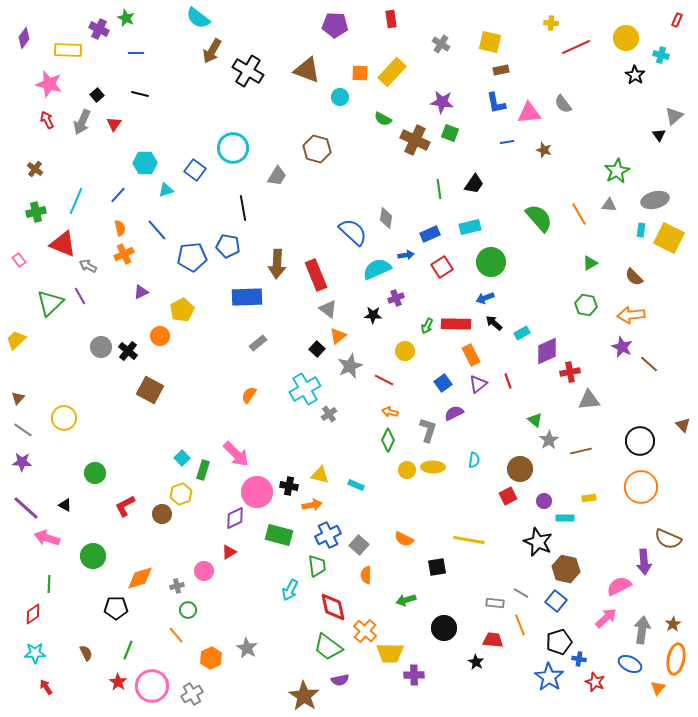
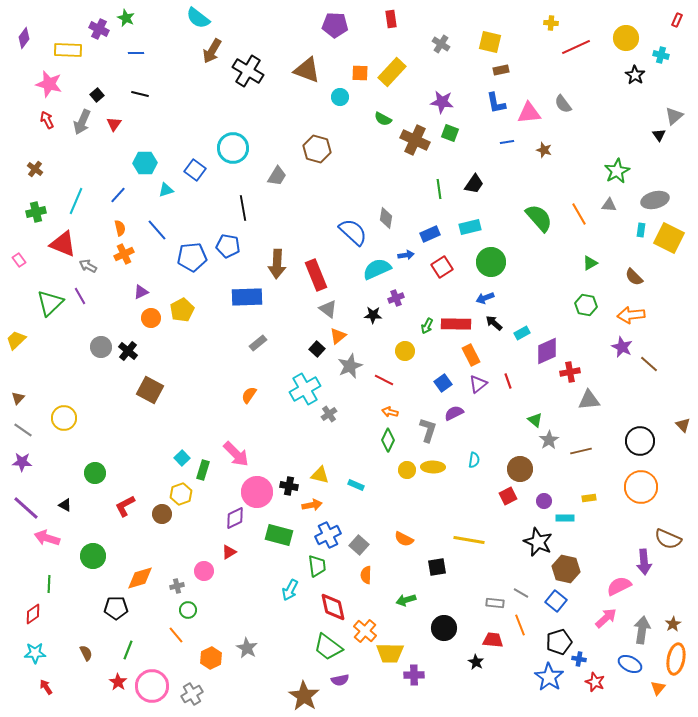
orange circle at (160, 336): moved 9 px left, 18 px up
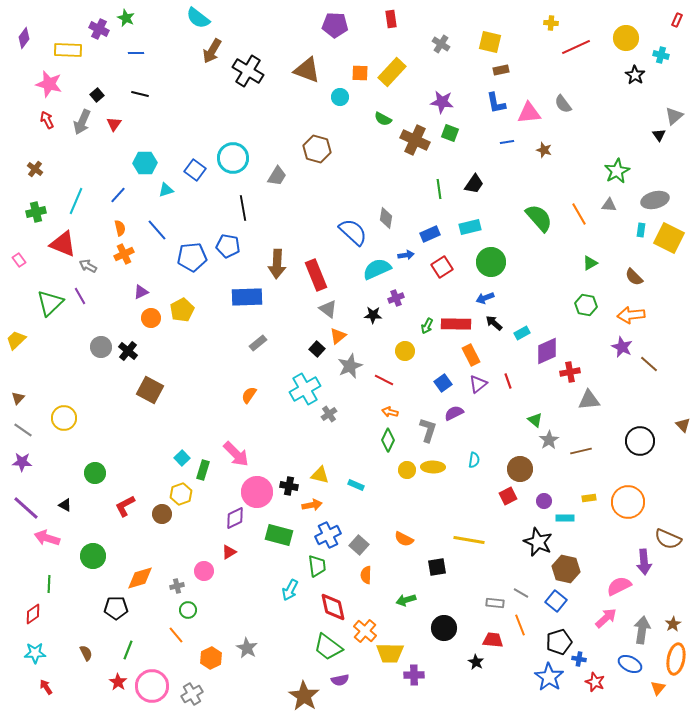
cyan circle at (233, 148): moved 10 px down
orange circle at (641, 487): moved 13 px left, 15 px down
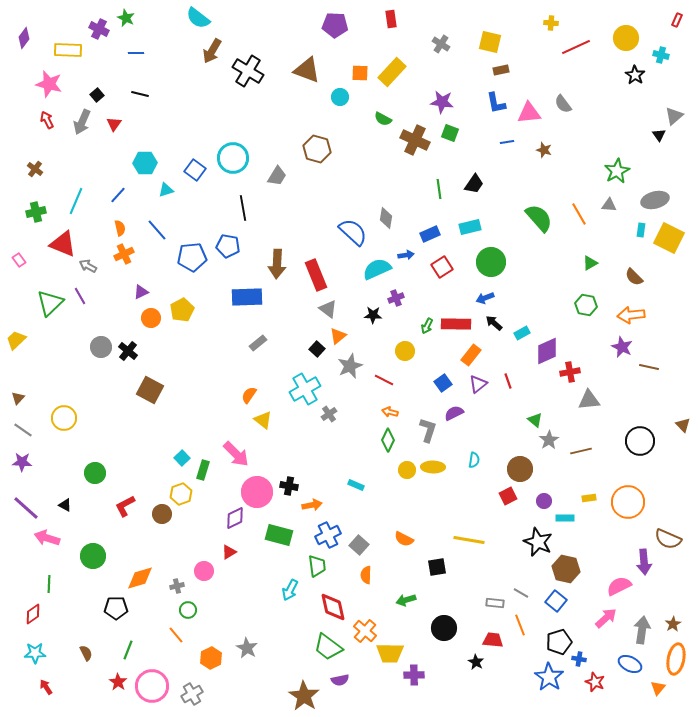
orange rectangle at (471, 355): rotated 65 degrees clockwise
brown line at (649, 364): moved 3 px down; rotated 30 degrees counterclockwise
yellow triangle at (320, 475): moved 57 px left, 55 px up; rotated 24 degrees clockwise
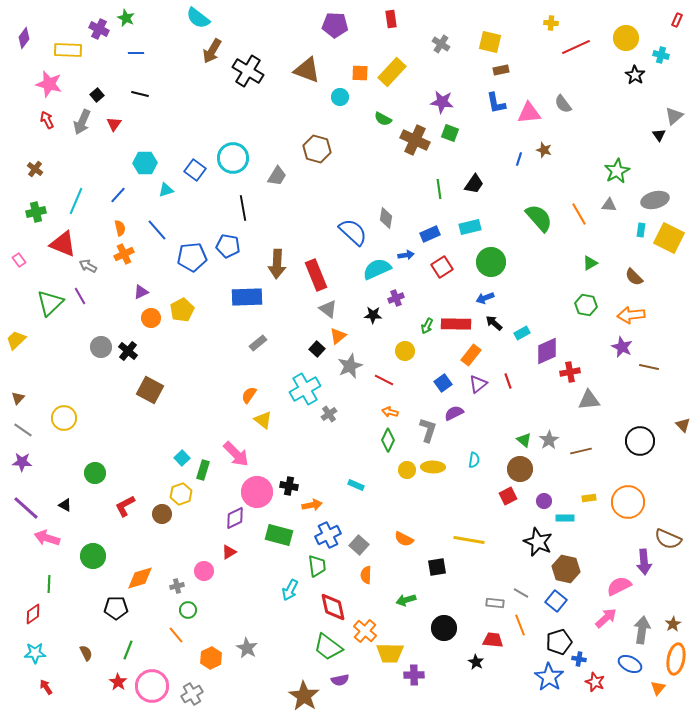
blue line at (507, 142): moved 12 px right, 17 px down; rotated 64 degrees counterclockwise
green triangle at (535, 420): moved 11 px left, 20 px down
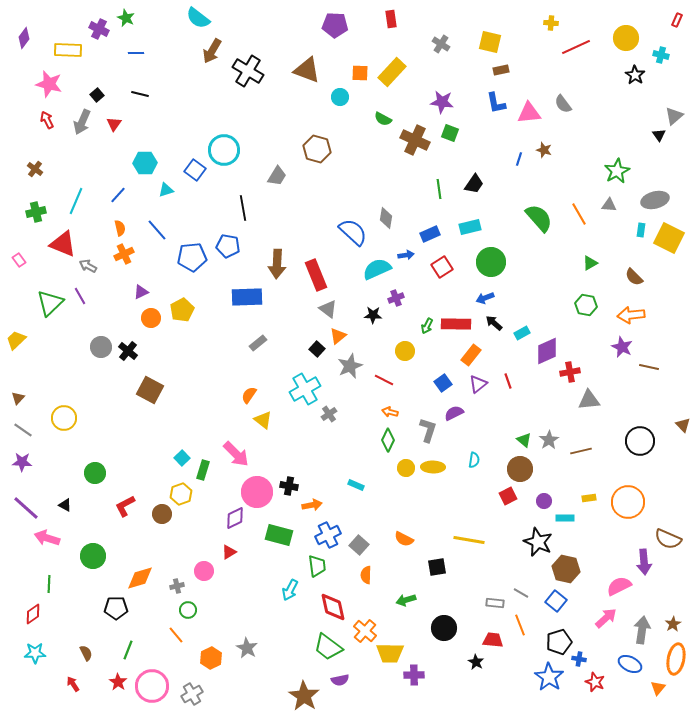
cyan circle at (233, 158): moved 9 px left, 8 px up
yellow circle at (407, 470): moved 1 px left, 2 px up
red arrow at (46, 687): moved 27 px right, 3 px up
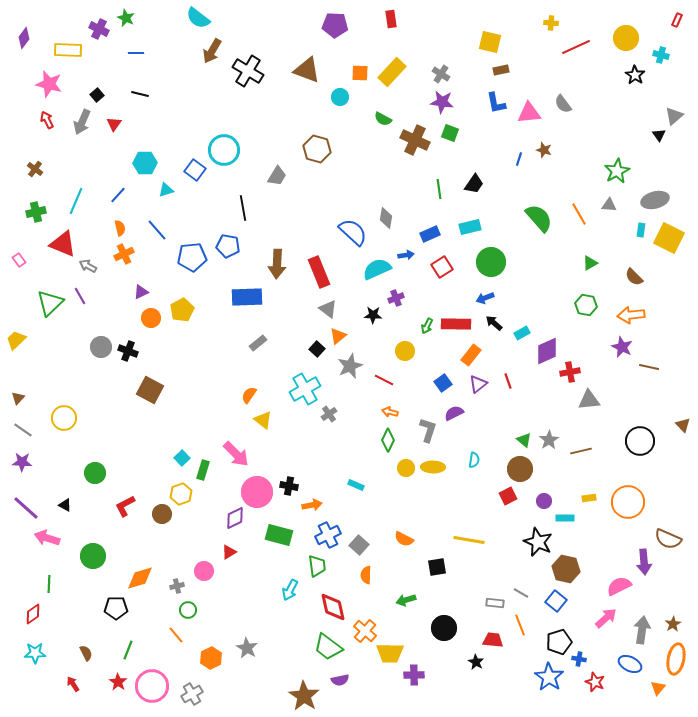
gray cross at (441, 44): moved 30 px down
red rectangle at (316, 275): moved 3 px right, 3 px up
black cross at (128, 351): rotated 18 degrees counterclockwise
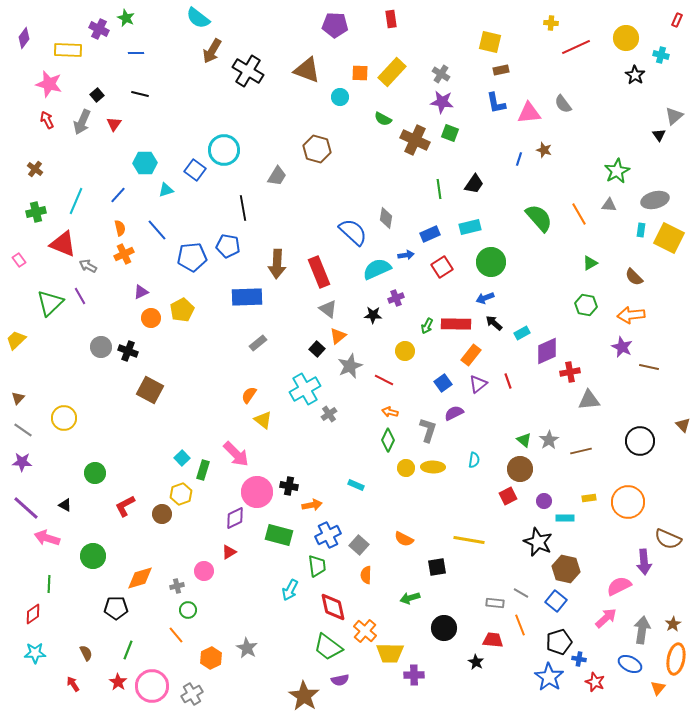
green arrow at (406, 600): moved 4 px right, 2 px up
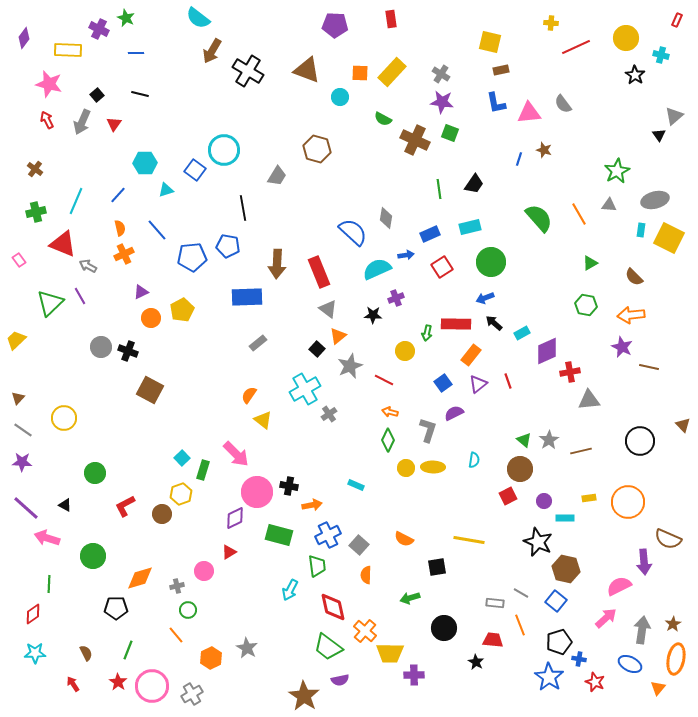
green arrow at (427, 326): moved 7 px down; rotated 14 degrees counterclockwise
